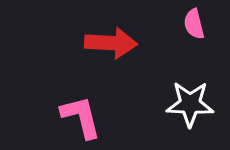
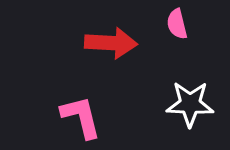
pink semicircle: moved 17 px left
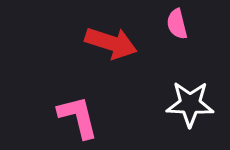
red arrow: rotated 15 degrees clockwise
pink L-shape: moved 3 px left
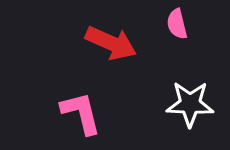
red arrow: rotated 6 degrees clockwise
pink L-shape: moved 3 px right, 4 px up
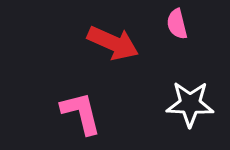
red arrow: moved 2 px right
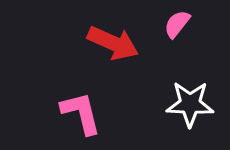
pink semicircle: rotated 52 degrees clockwise
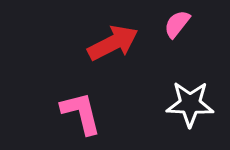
red arrow: rotated 51 degrees counterclockwise
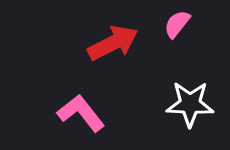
pink L-shape: rotated 24 degrees counterclockwise
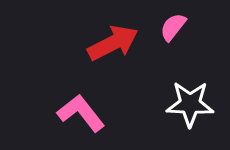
pink semicircle: moved 4 px left, 3 px down
